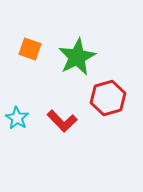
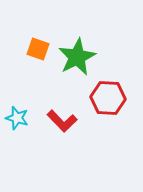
orange square: moved 8 px right
red hexagon: rotated 20 degrees clockwise
cyan star: rotated 15 degrees counterclockwise
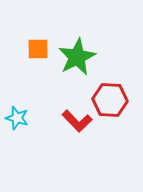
orange square: rotated 20 degrees counterclockwise
red hexagon: moved 2 px right, 2 px down
red L-shape: moved 15 px right
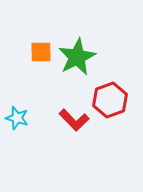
orange square: moved 3 px right, 3 px down
red hexagon: rotated 24 degrees counterclockwise
red L-shape: moved 3 px left, 1 px up
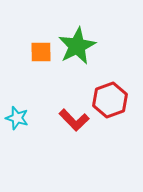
green star: moved 11 px up
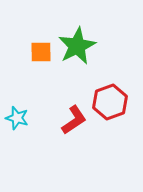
red hexagon: moved 2 px down
red L-shape: rotated 80 degrees counterclockwise
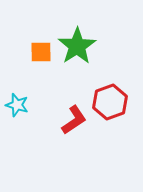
green star: rotated 6 degrees counterclockwise
cyan star: moved 13 px up
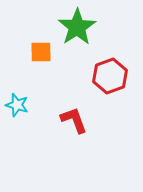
green star: moved 19 px up
red hexagon: moved 26 px up
red L-shape: rotated 76 degrees counterclockwise
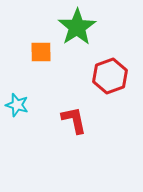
red L-shape: rotated 8 degrees clockwise
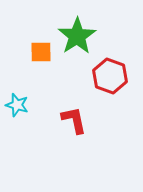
green star: moved 9 px down
red hexagon: rotated 20 degrees counterclockwise
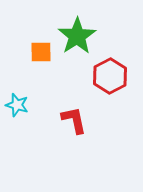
red hexagon: rotated 12 degrees clockwise
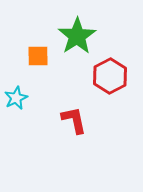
orange square: moved 3 px left, 4 px down
cyan star: moved 1 px left, 7 px up; rotated 30 degrees clockwise
